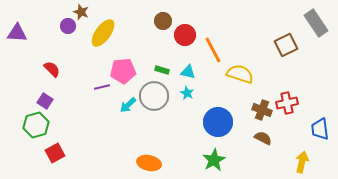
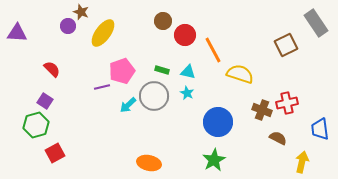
pink pentagon: moved 1 px left; rotated 15 degrees counterclockwise
brown semicircle: moved 15 px right
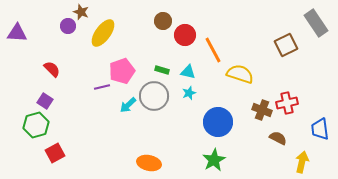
cyan star: moved 2 px right; rotated 24 degrees clockwise
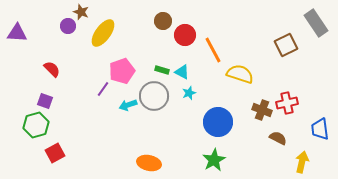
cyan triangle: moved 6 px left; rotated 14 degrees clockwise
purple line: moved 1 px right, 2 px down; rotated 42 degrees counterclockwise
purple square: rotated 14 degrees counterclockwise
cyan arrow: rotated 24 degrees clockwise
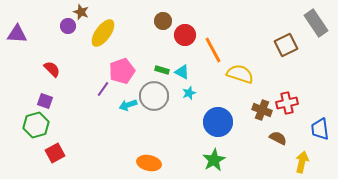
purple triangle: moved 1 px down
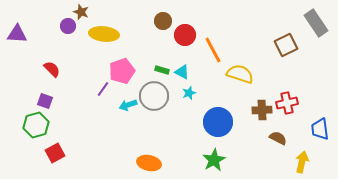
yellow ellipse: moved 1 px right, 1 px down; rotated 60 degrees clockwise
brown cross: rotated 24 degrees counterclockwise
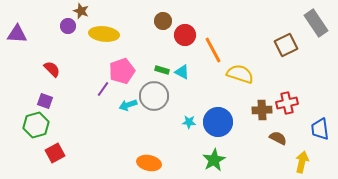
brown star: moved 1 px up
cyan star: moved 29 px down; rotated 24 degrees clockwise
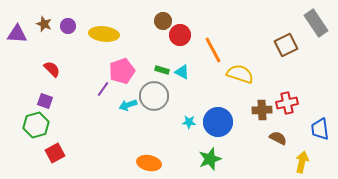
brown star: moved 37 px left, 13 px down
red circle: moved 5 px left
green star: moved 4 px left, 1 px up; rotated 10 degrees clockwise
